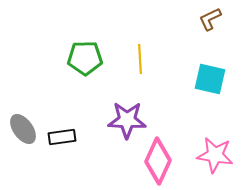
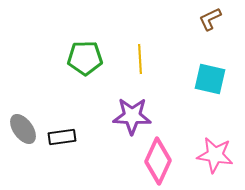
purple star: moved 5 px right, 4 px up
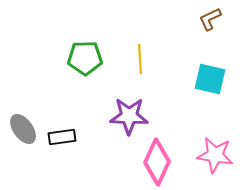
purple star: moved 3 px left
pink diamond: moved 1 px left, 1 px down
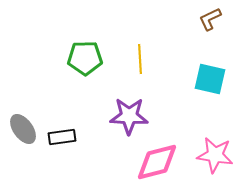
pink diamond: rotated 51 degrees clockwise
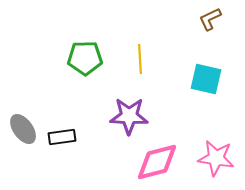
cyan square: moved 4 px left
pink star: moved 1 px right, 3 px down
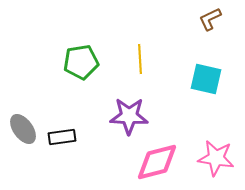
green pentagon: moved 4 px left, 4 px down; rotated 8 degrees counterclockwise
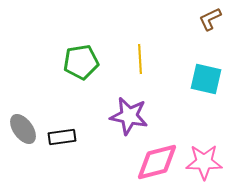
purple star: rotated 9 degrees clockwise
pink star: moved 12 px left, 4 px down; rotated 9 degrees counterclockwise
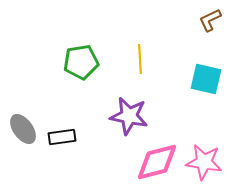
brown L-shape: moved 1 px down
pink star: rotated 9 degrees clockwise
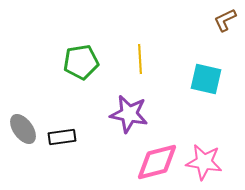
brown L-shape: moved 15 px right
purple star: moved 2 px up
